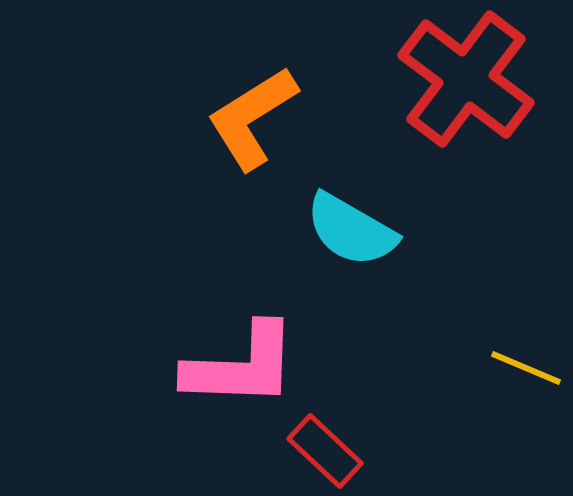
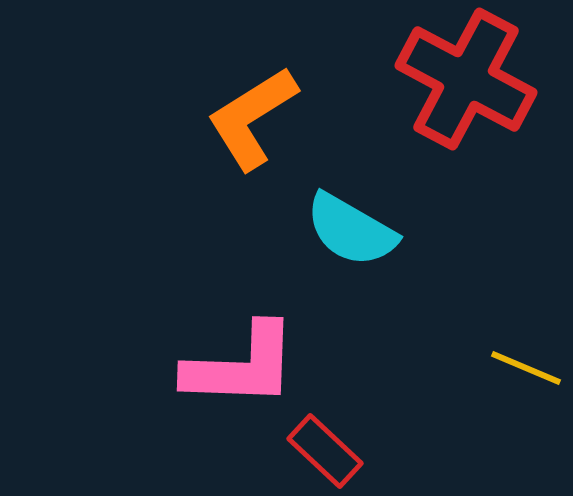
red cross: rotated 9 degrees counterclockwise
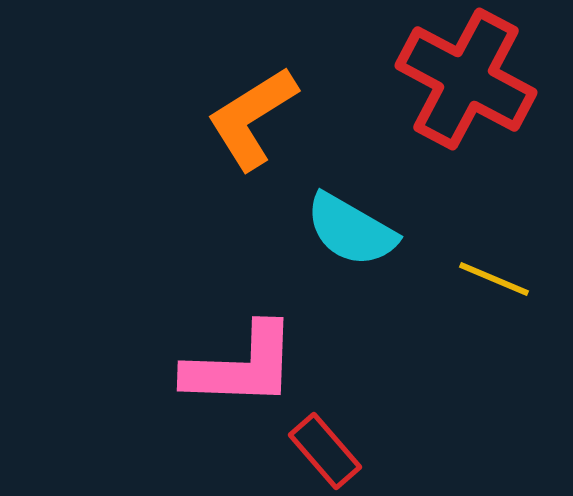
yellow line: moved 32 px left, 89 px up
red rectangle: rotated 6 degrees clockwise
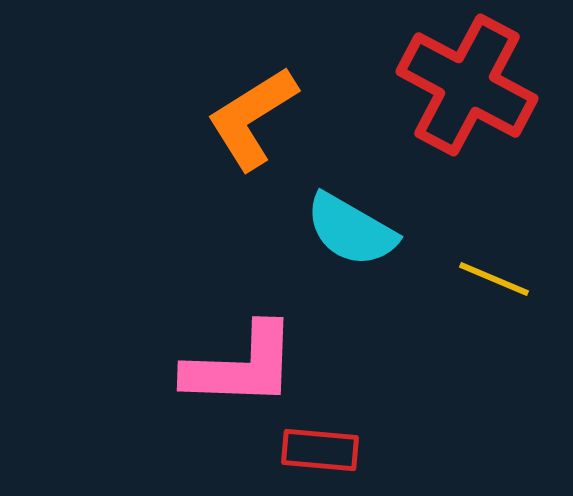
red cross: moved 1 px right, 6 px down
red rectangle: moved 5 px left, 1 px up; rotated 44 degrees counterclockwise
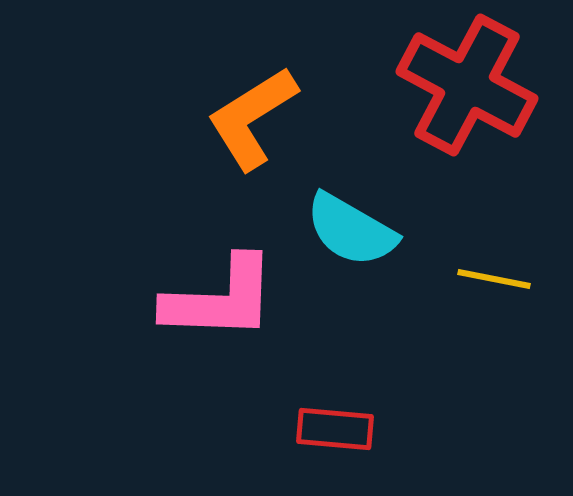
yellow line: rotated 12 degrees counterclockwise
pink L-shape: moved 21 px left, 67 px up
red rectangle: moved 15 px right, 21 px up
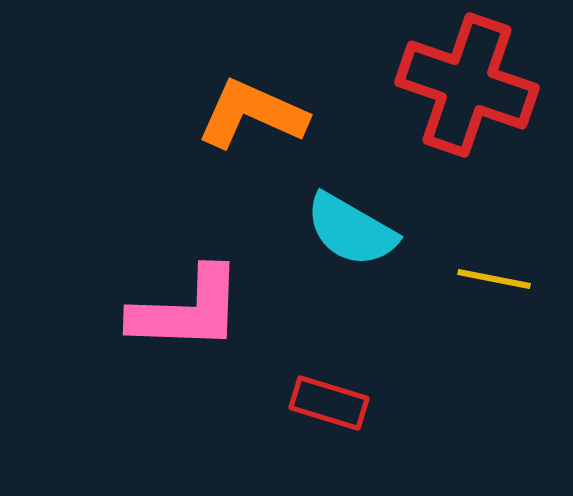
red cross: rotated 9 degrees counterclockwise
orange L-shape: moved 4 px up; rotated 56 degrees clockwise
pink L-shape: moved 33 px left, 11 px down
red rectangle: moved 6 px left, 26 px up; rotated 12 degrees clockwise
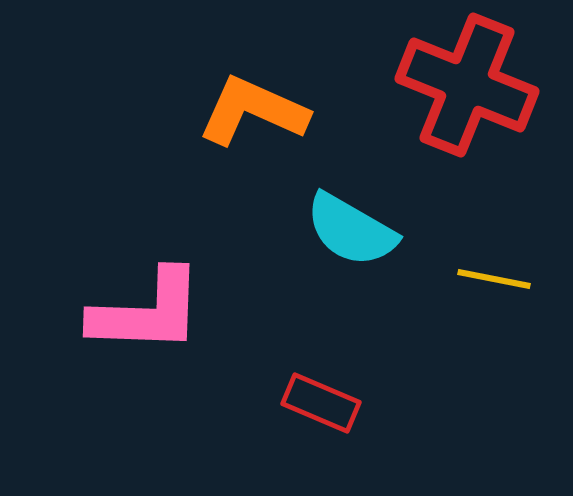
red cross: rotated 3 degrees clockwise
orange L-shape: moved 1 px right, 3 px up
pink L-shape: moved 40 px left, 2 px down
red rectangle: moved 8 px left; rotated 6 degrees clockwise
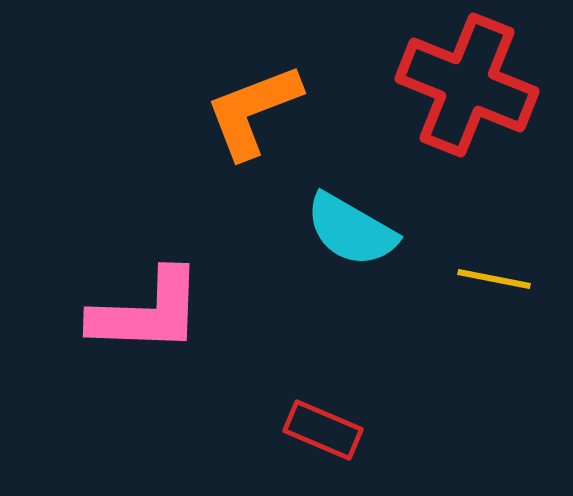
orange L-shape: rotated 45 degrees counterclockwise
red rectangle: moved 2 px right, 27 px down
